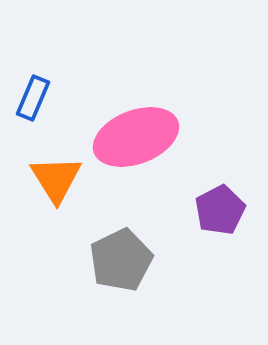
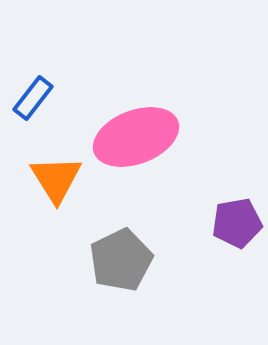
blue rectangle: rotated 15 degrees clockwise
purple pentagon: moved 17 px right, 13 px down; rotated 18 degrees clockwise
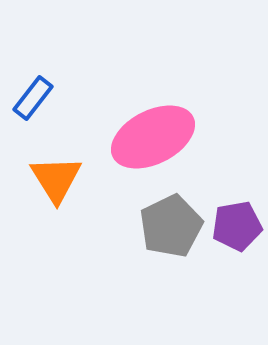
pink ellipse: moved 17 px right; rotated 6 degrees counterclockwise
purple pentagon: moved 3 px down
gray pentagon: moved 50 px right, 34 px up
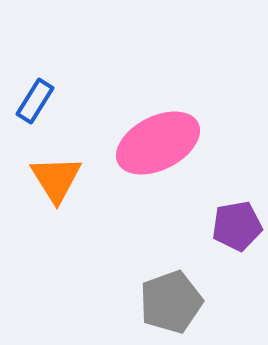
blue rectangle: moved 2 px right, 3 px down; rotated 6 degrees counterclockwise
pink ellipse: moved 5 px right, 6 px down
gray pentagon: moved 76 px down; rotated 6 degrees clockwise
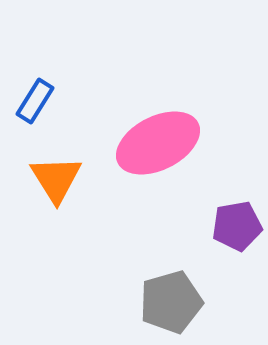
gray pentagon: rotated 4 degrees clockwise
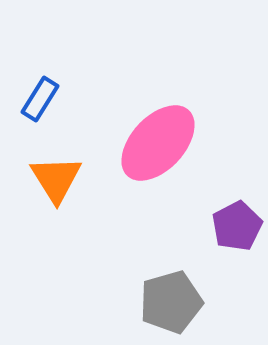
blue rectangle: moved 5 px right, 2 px up
pink ellipse: rotated 20 degrees counterclockwise
purple pentagon: rotated 18 degrees counterclockwise
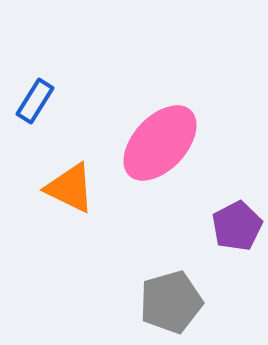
blue rectangle: moved 5 px left, 2 px down
pink ellipse: moved 2 px right
orange triangle: moved 14 px right, 9 px down; rotated 32 degrees counterclockwise
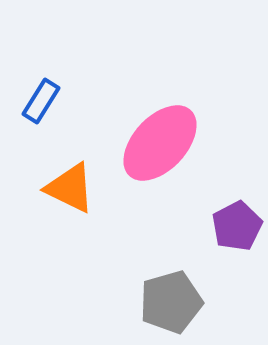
blue rectangle: moved 6 px right
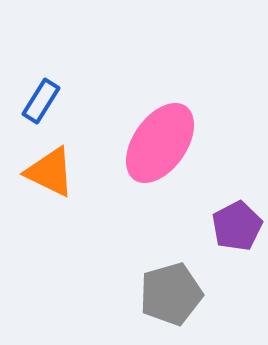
pink ellipse: rotated 8 degrees counterclockwise
orange triangle: moved 20 px left, 16 px up
gray pentagon: moved 8 px up
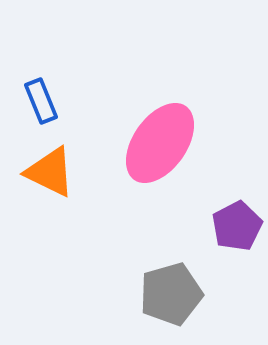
blue rectangle: rotated 54 degrees counterclockwise
